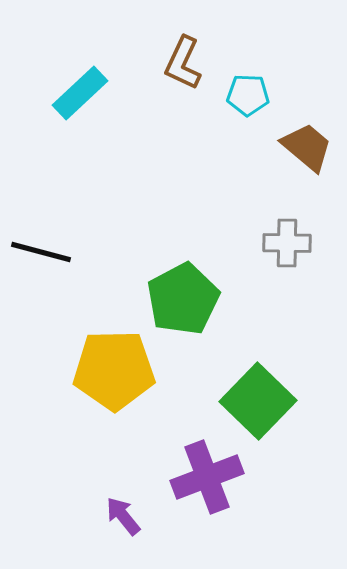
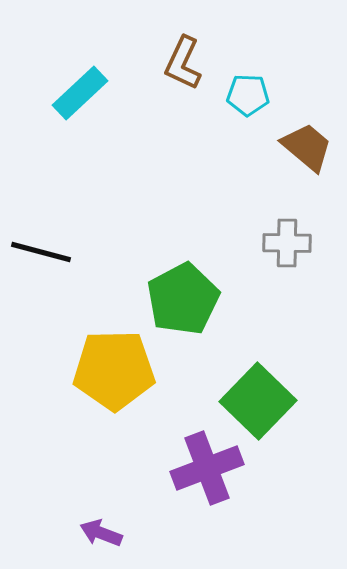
purple cross: moved 9 px up
purple arrow: moved 22 px left, 17 px down; rotated 30 degrees counterclockwise
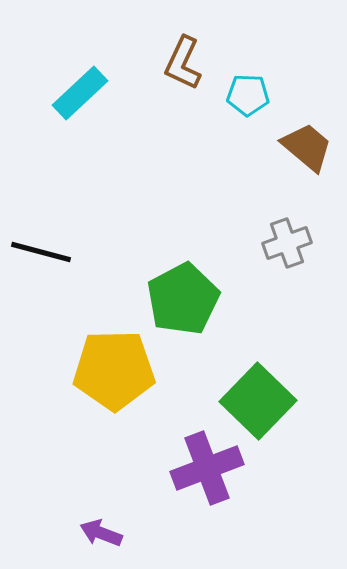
gray cross: rotated 21 degrees counterclockwise
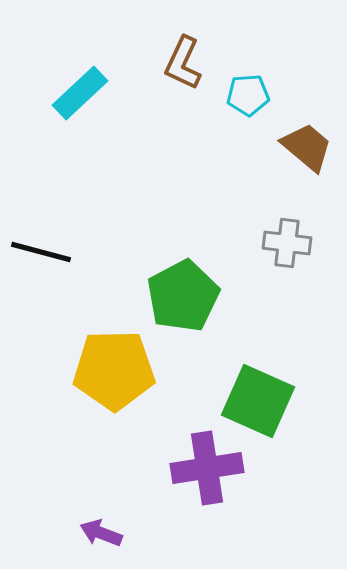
cyan pentagon: rotated 6 degrees counterclockwise
gray cross: rotated 27 degrees clockwise
green pentagon: moved 3 px up
green square: rotated 20 degrees counterclockwise
purple cross: rotated 12 degrees clockwise
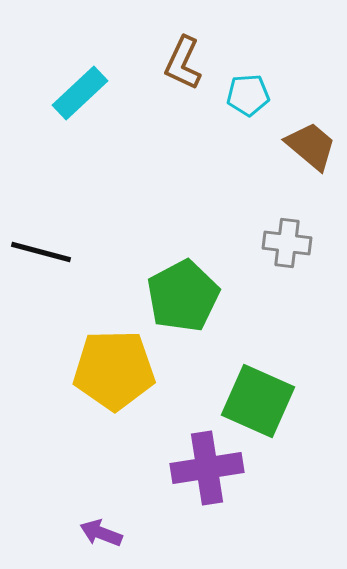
brown trapezoid: moved 4 px right, 1 px up
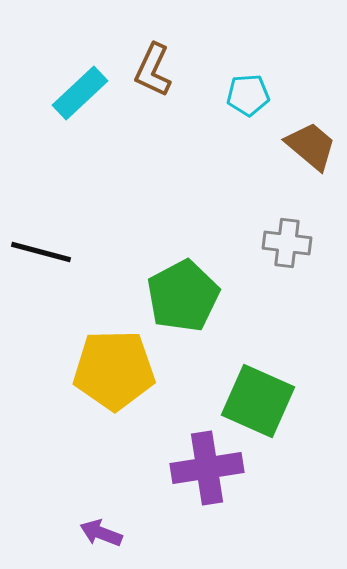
brown L-shape: moved 30 px left, 7 px down
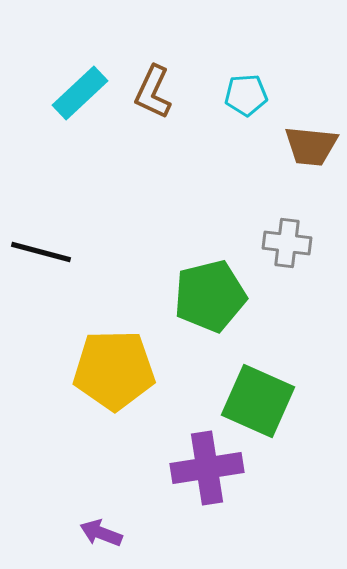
brown L-shape: moved 22 px down
cyan pentagon: moved 2 px left
brown trapezoid: rotated 146 degrees clockwise
green pentagon: moved 27 px right; rotated 14 degrees clockwise
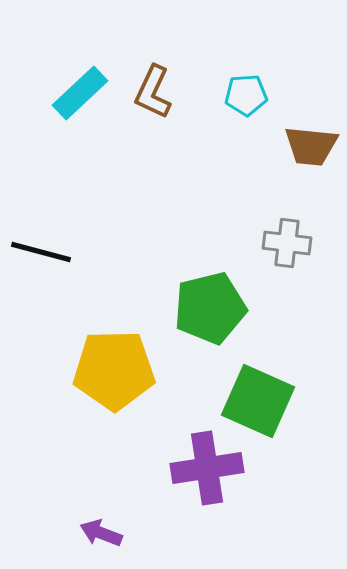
green pentagon: moved 12 px down
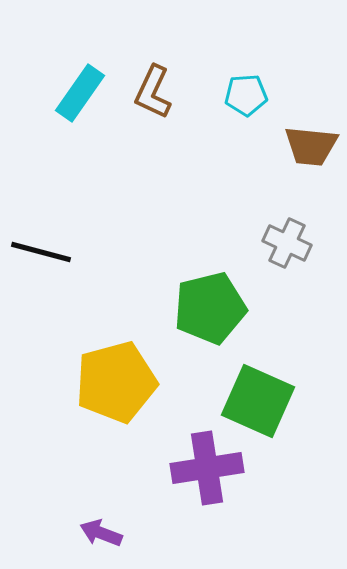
cyan rectangle: rotated 12 degrees counterclockwise
gray cross: rotated 18 degrees clockwise
yellow pentagon: moved 2 px right, 12 px down; rotated 14 degrees counterclockwise
